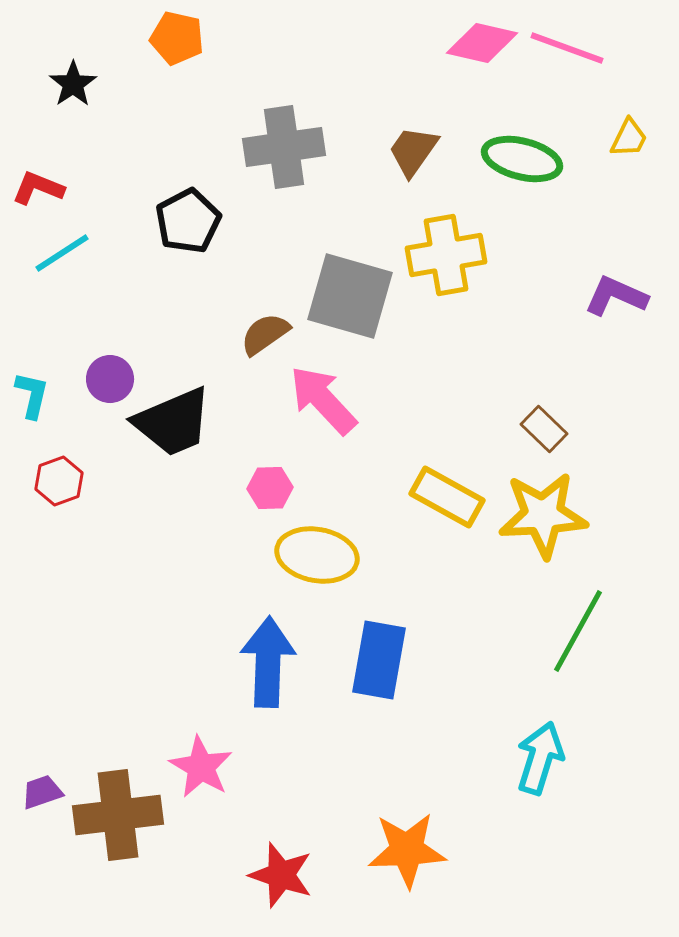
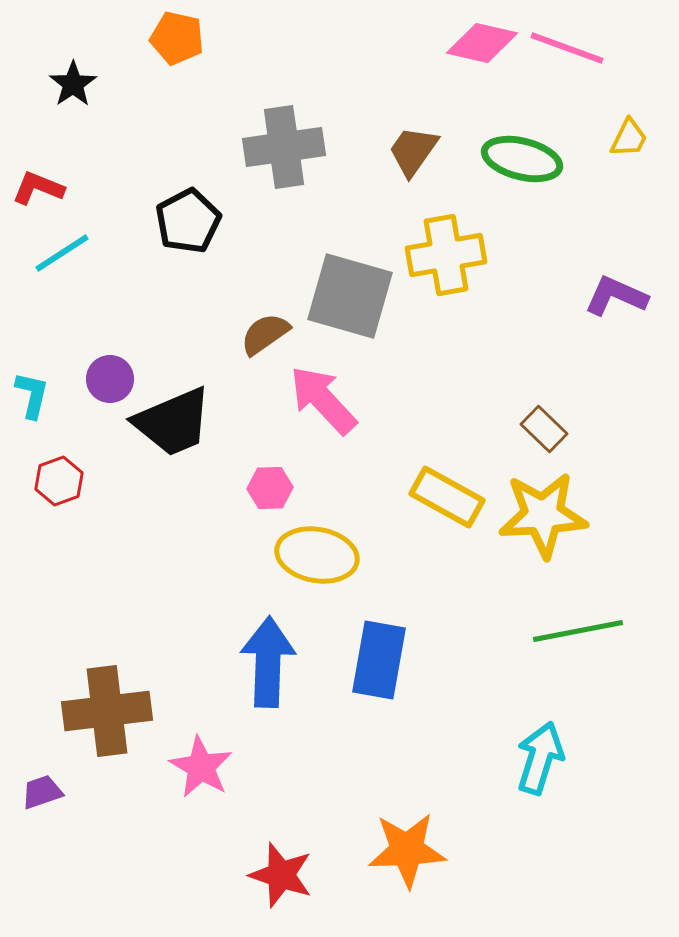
green line: rotated 50 degrees clockwise
brown cross: moved 11 px left, 104 px up
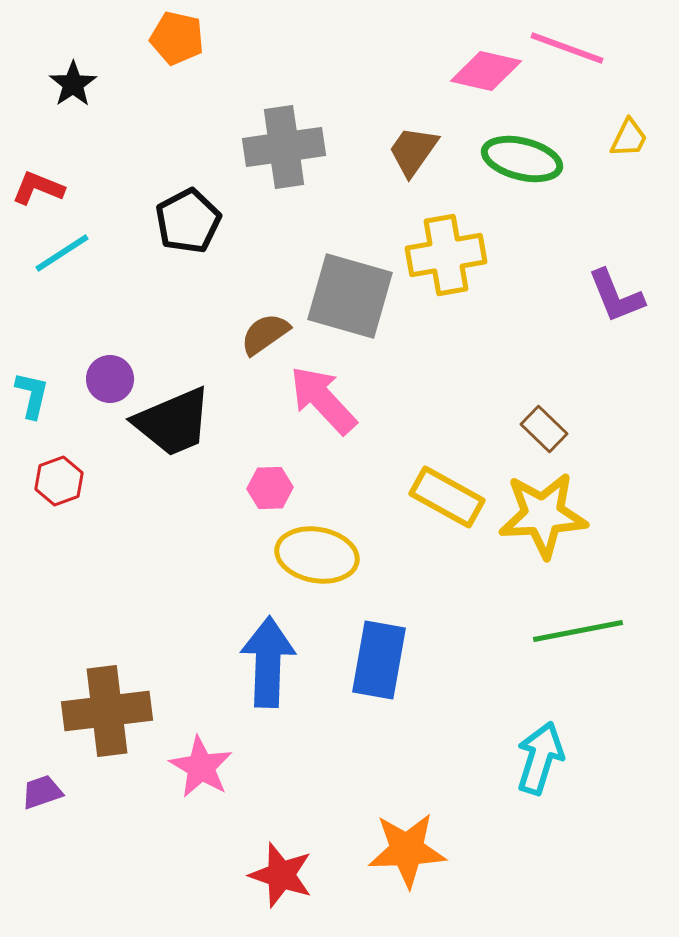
pink diamond: moved 4 px right, 28 px down
purple L-shape: rotated 136 degrees counterclockwise
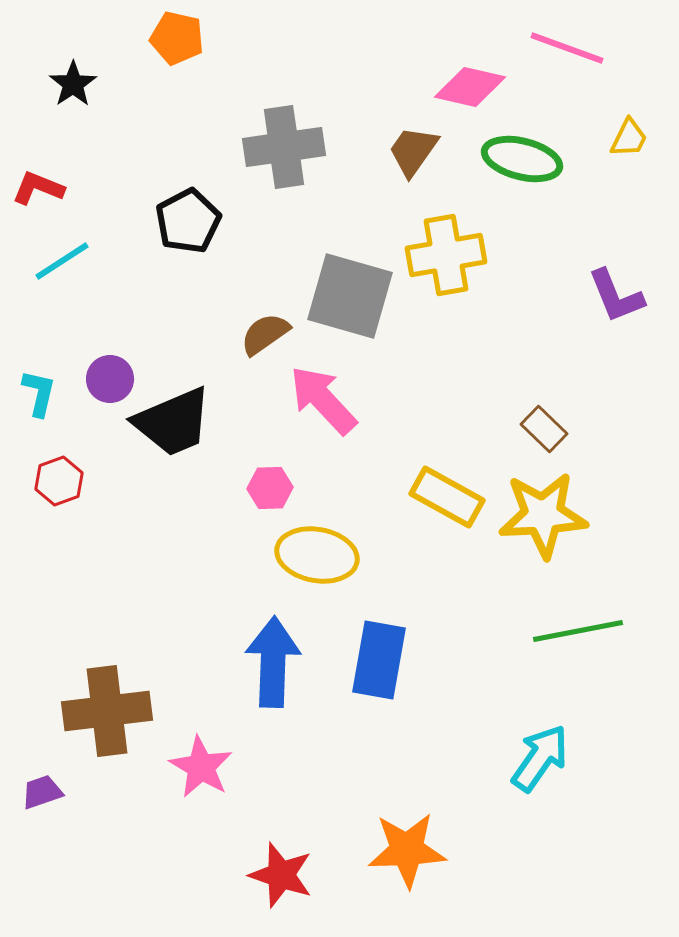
pink diamond: moved 16 px left, 16 px down
cyan line: moved 8 px down
cyan L-shape: moved 7 px right, 2 px up
blue arrow: moved 5 px right
cyan arrow: rotated 18 degrees clockwise
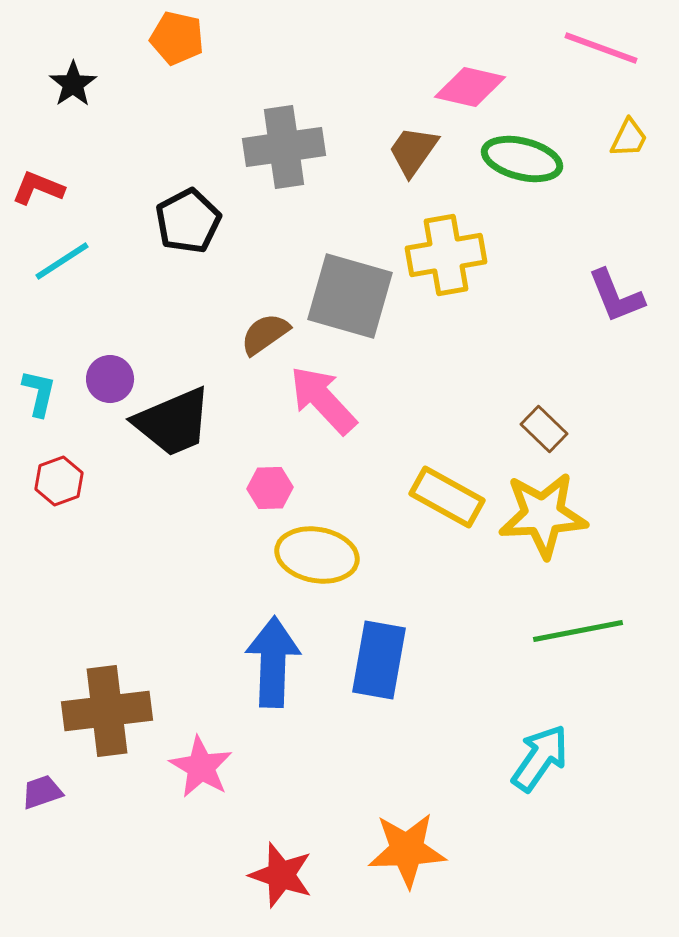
pink line: moved 34 px right
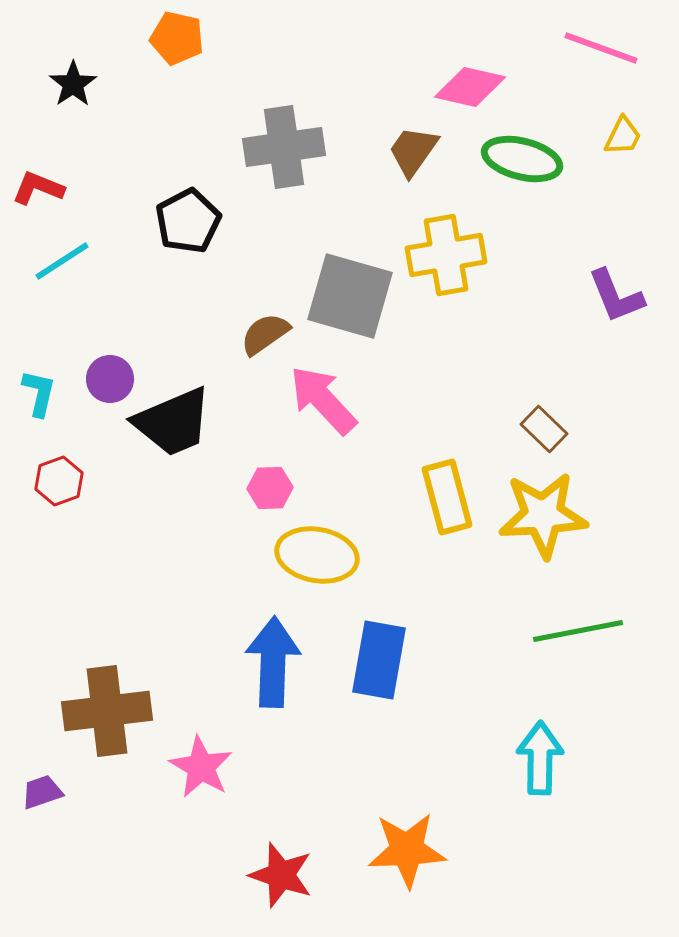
yellow trapezoid: moved 6 px left, 2 px up
yellow rectangle: rotated 46 degrees clockwise
cyan arrow: rotated 34 degrees counterclockwise
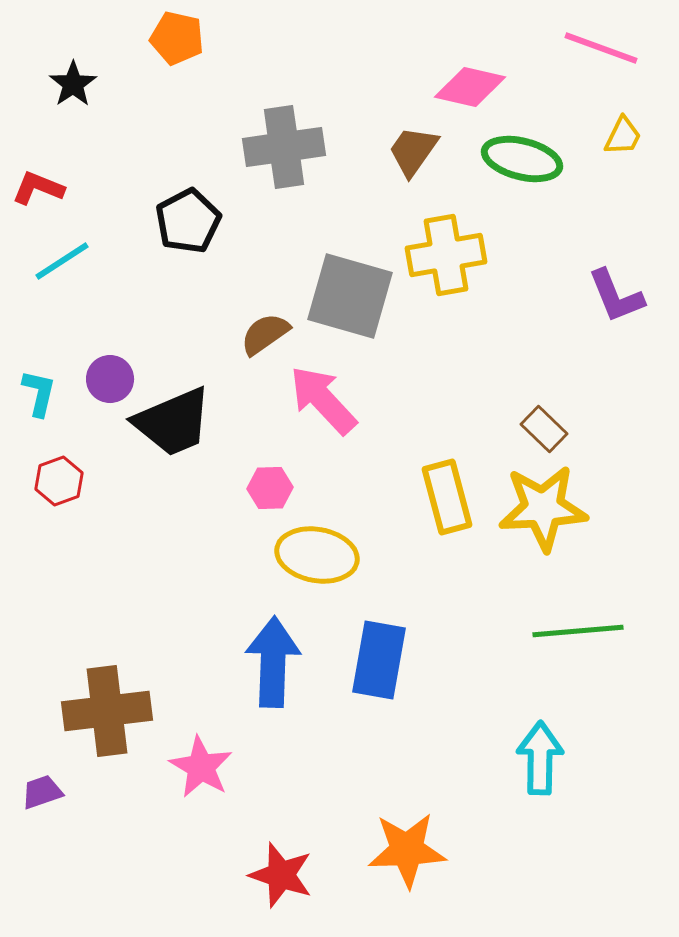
yellow star: moved 7 px up
green line: rotated 6 degrees clockwise
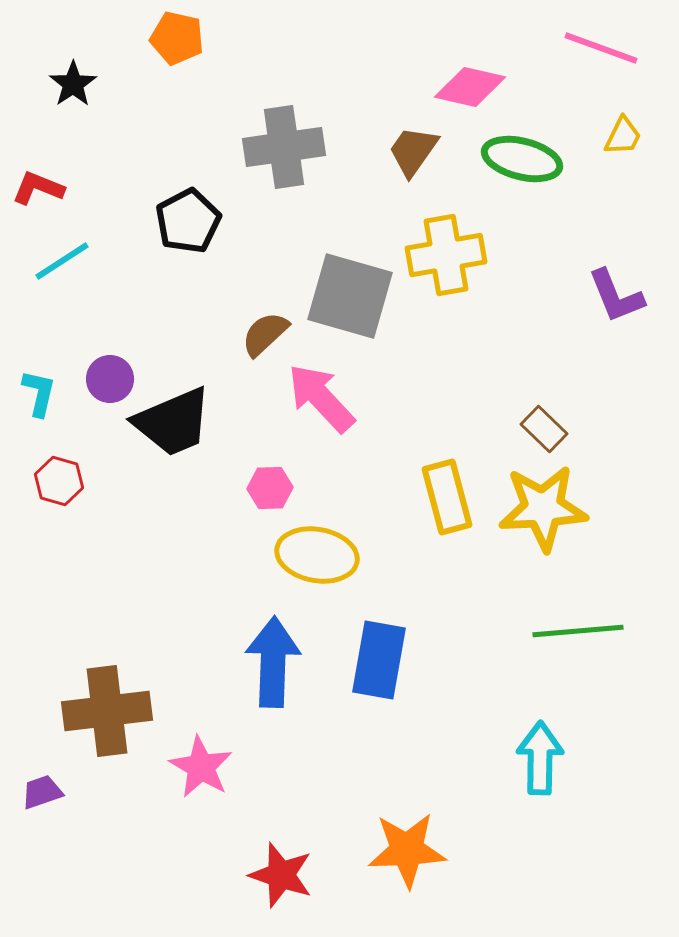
brown semicircle: rotated 8 degrees counterclockwise
pink arrow: moved 2 px left, 2 px up
red hexagon: rotated 24 degrees counterclockwise
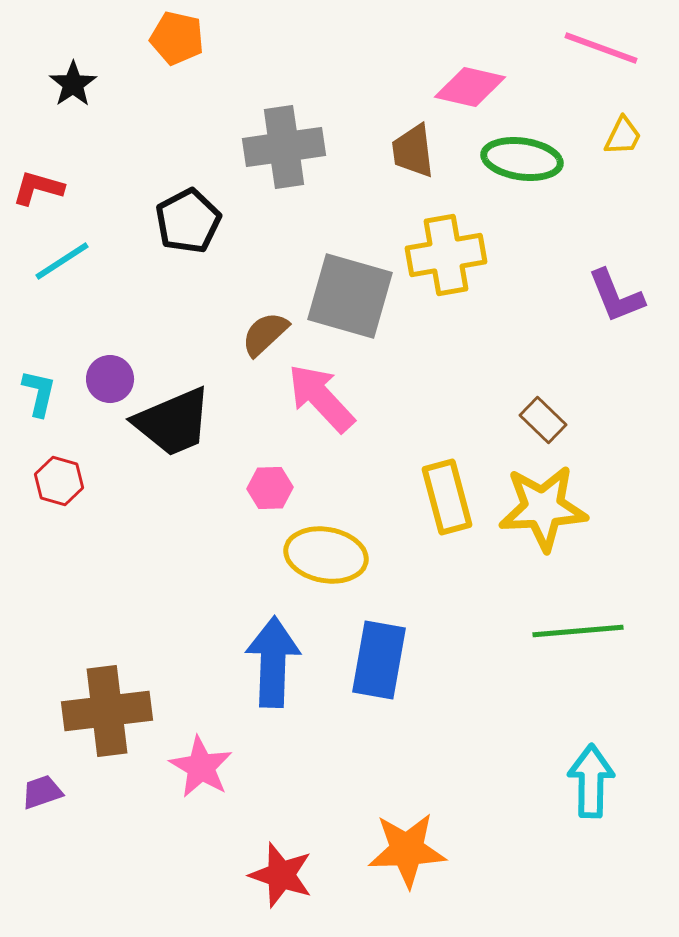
brown trapezoid: rotated 42 degrees counterclockwise
green ellipse: rotated 6 degrees counterclockwise
red L-shape: rotated 6 degrees counterclockwise
brown rectangle: moved 1 px left, 9 px up
yellow ellipse: moved 9 px right
cyan arrow: moved 51 px right, 23 px down
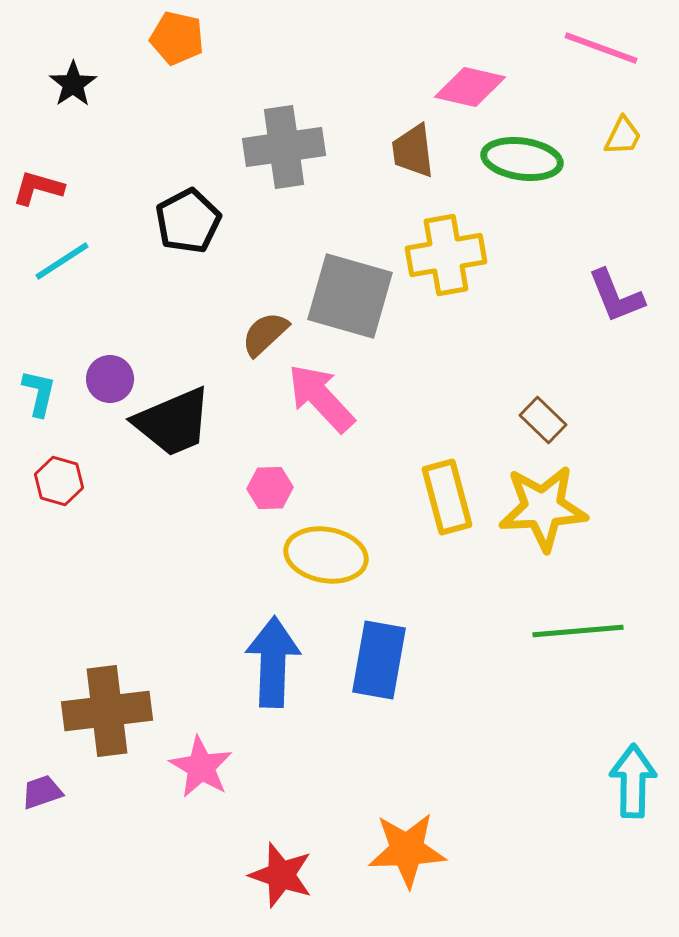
cyan arrow: moved 42 px right
